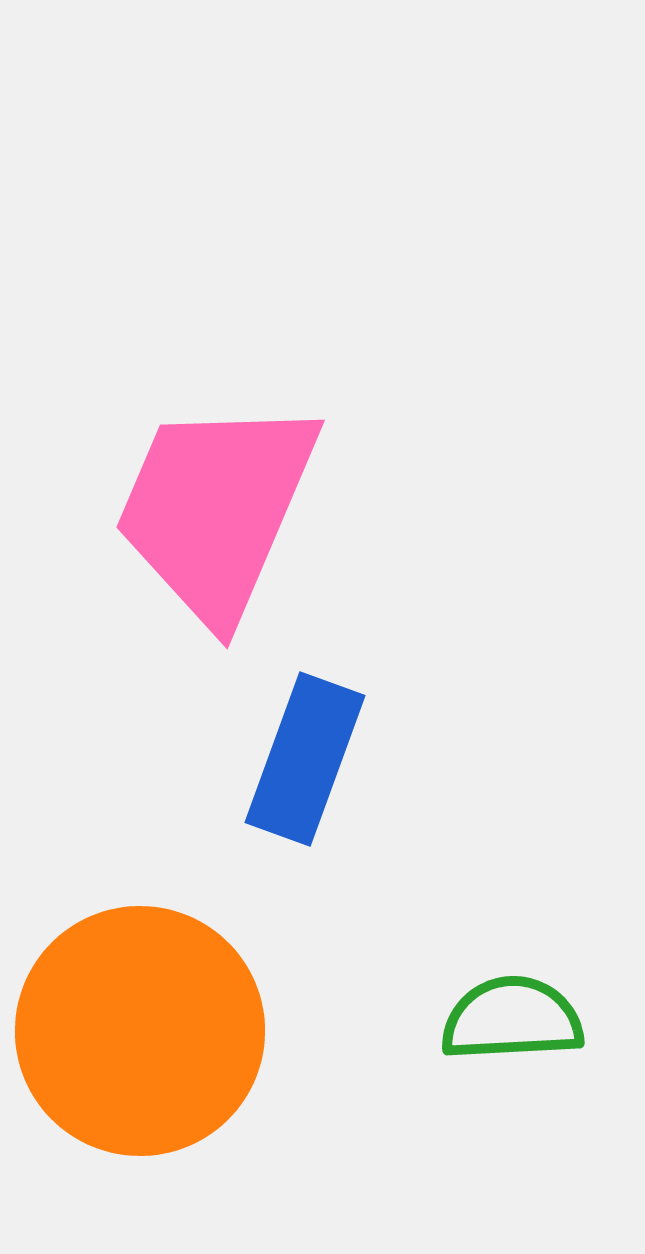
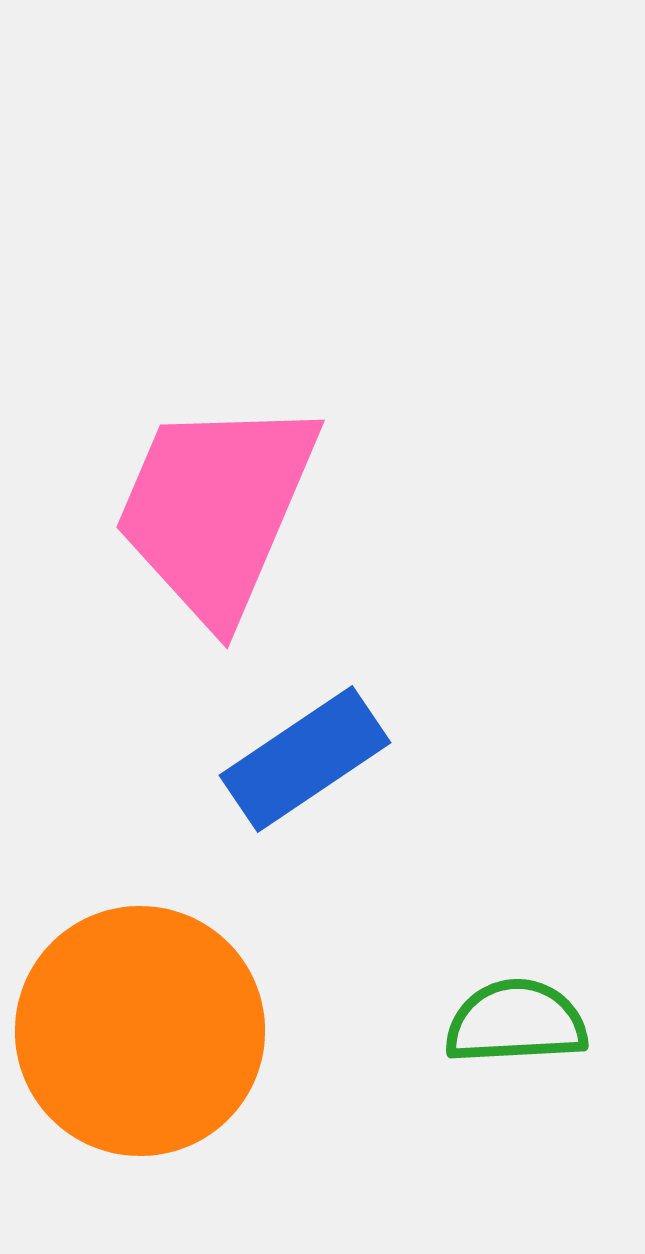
blue rectangle: rotated 36 degrees clockwise
green semicircle: moved 4 px right, 3 px down
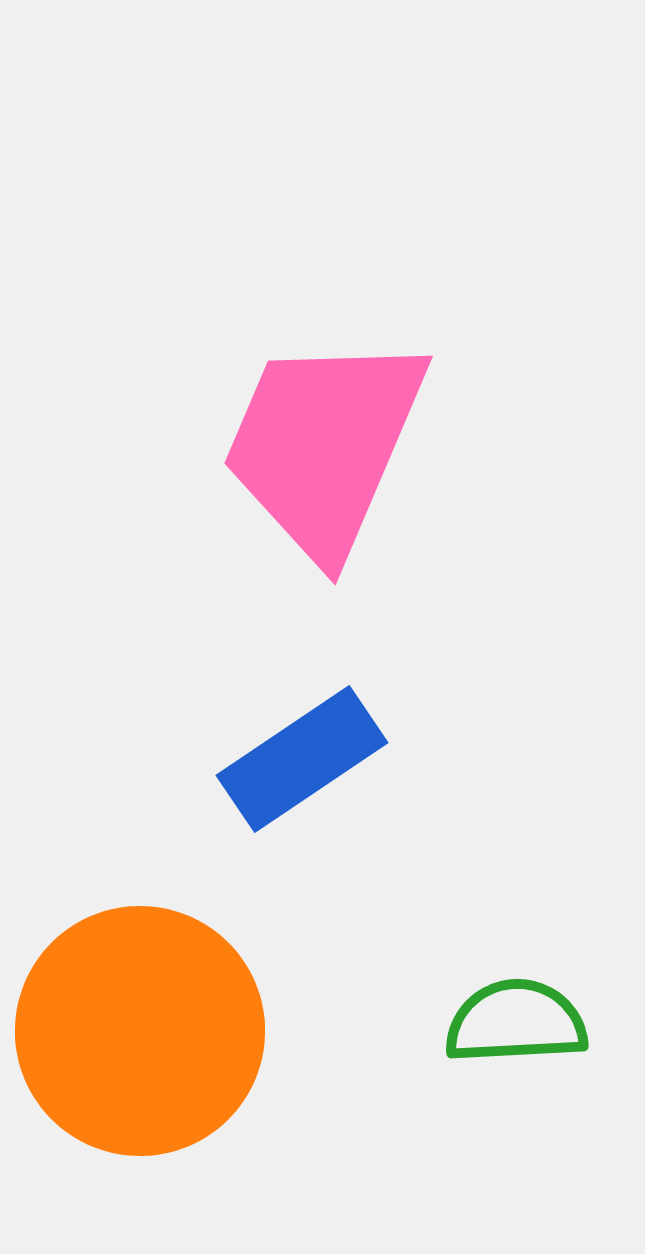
pink trapezoid: moved 108 px right, 64 px up
blue rectangle: moved 3 px left
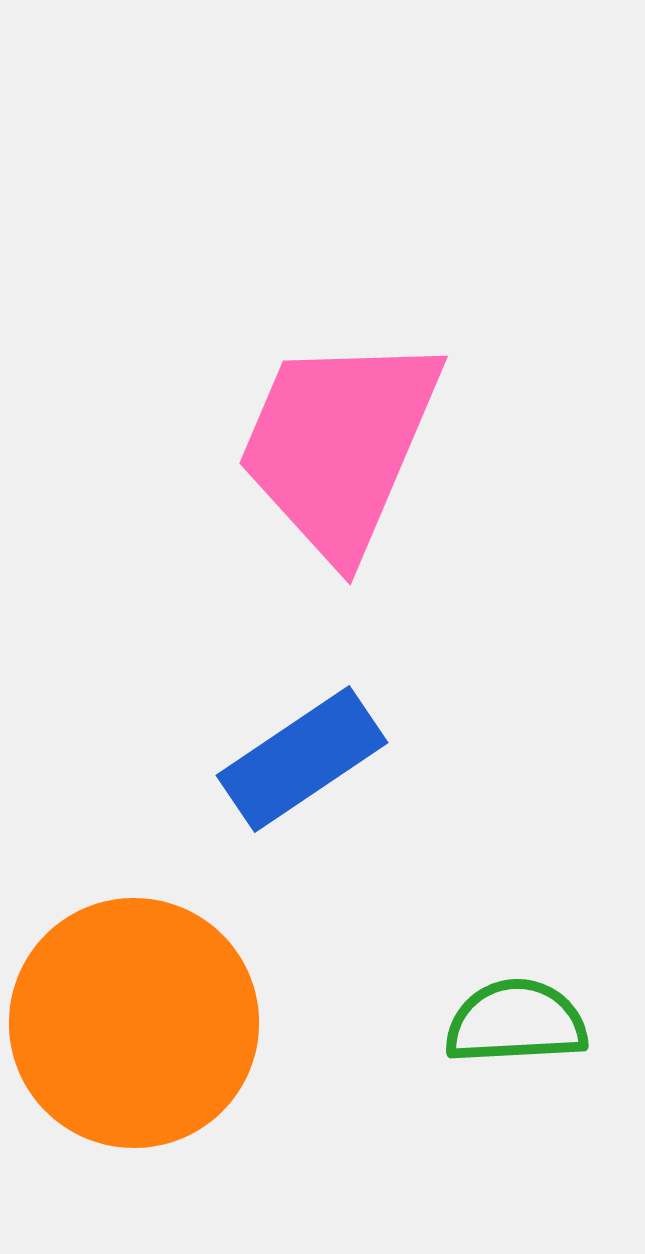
pink trapezoid: moved 15 px right
orange circle: moved 6 px left, 8 px up
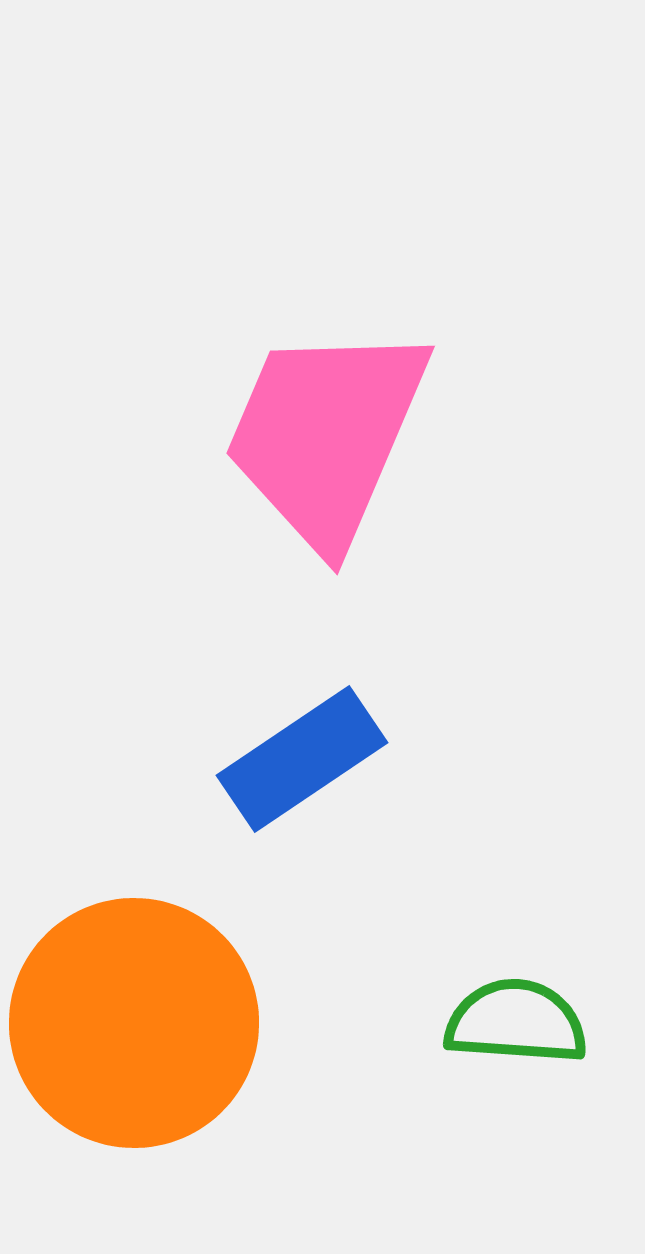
pink trapezoid: moved 13 px left, 10 px up
green semicircle: rotated 7 degrees clockwise
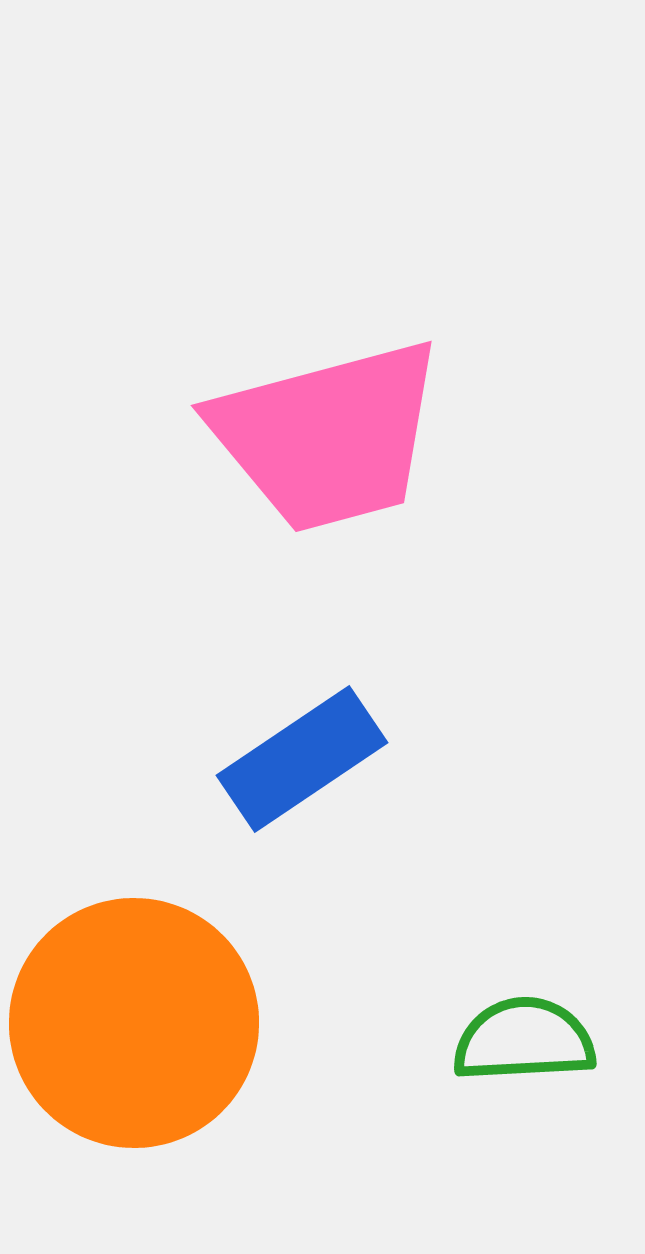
pink trapezoid: moved 2 px right, 1 px down; rotated 128 degrees counterclockwise
green semicircle: moved 8 px right, 18 px down; rotated 7 degrees counterclockwise
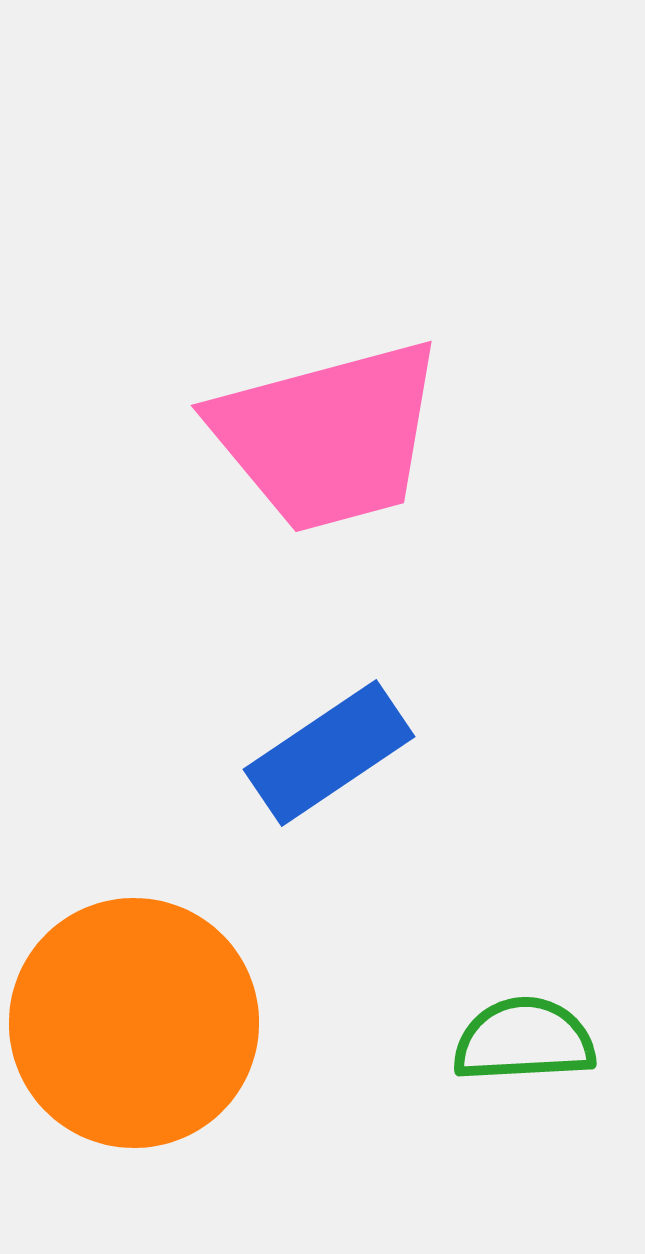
blue rectangle: moved 27 px right, 6 px up
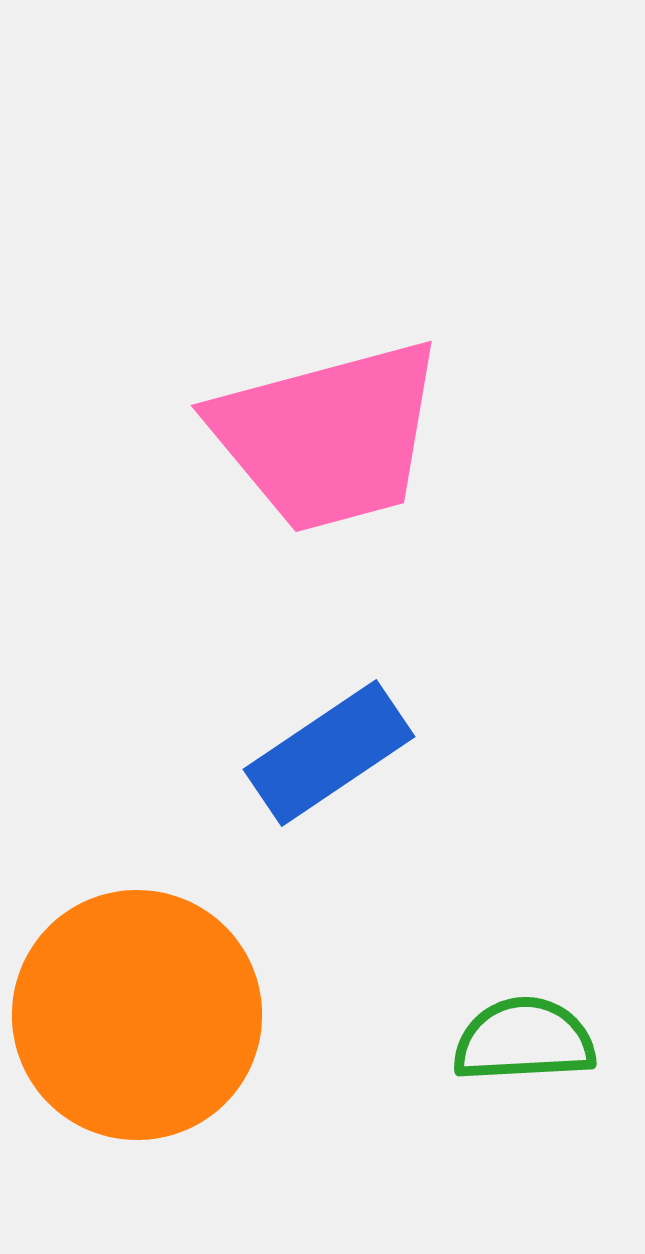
orange circle: moved 3 px right, 8 px up
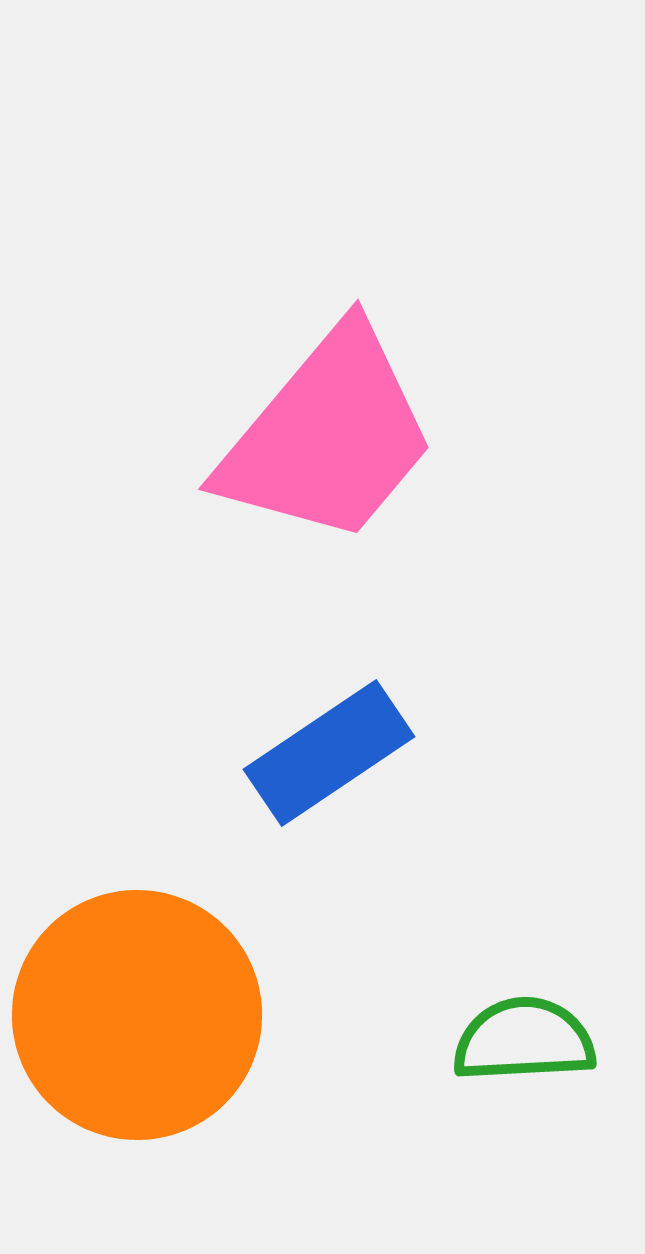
pink trapezoid: rotated 35 degrees counterclockwise
